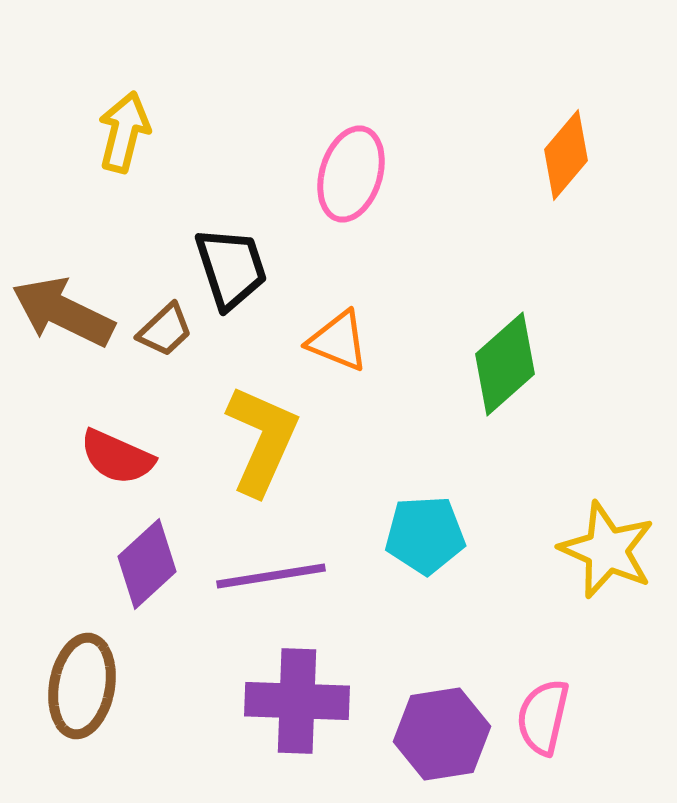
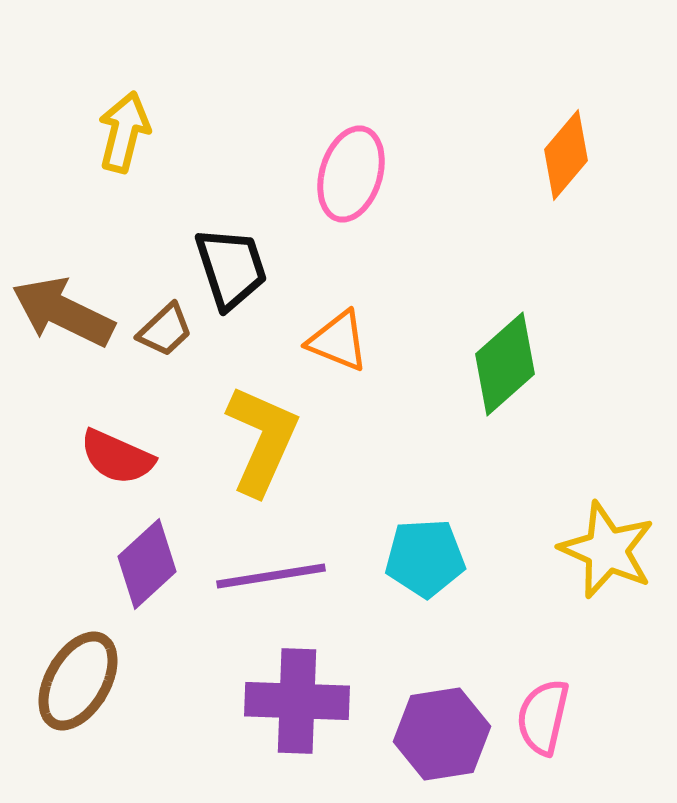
cyan pentagon: moved 23 px down
brown ellipse: moved 4 px left, 5 px up; rotated 20 degrees clockwise
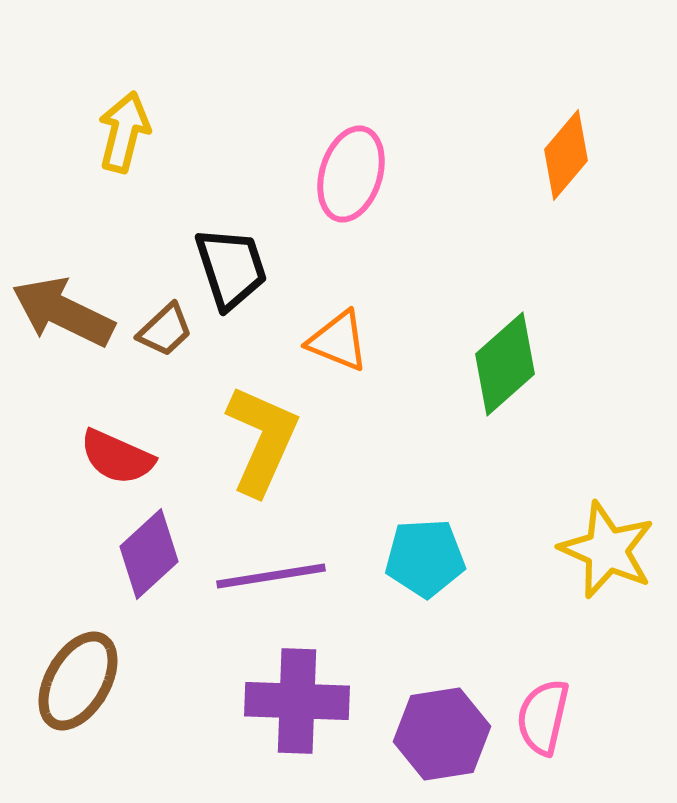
purple diamond: moved 2 px right, 10 px up
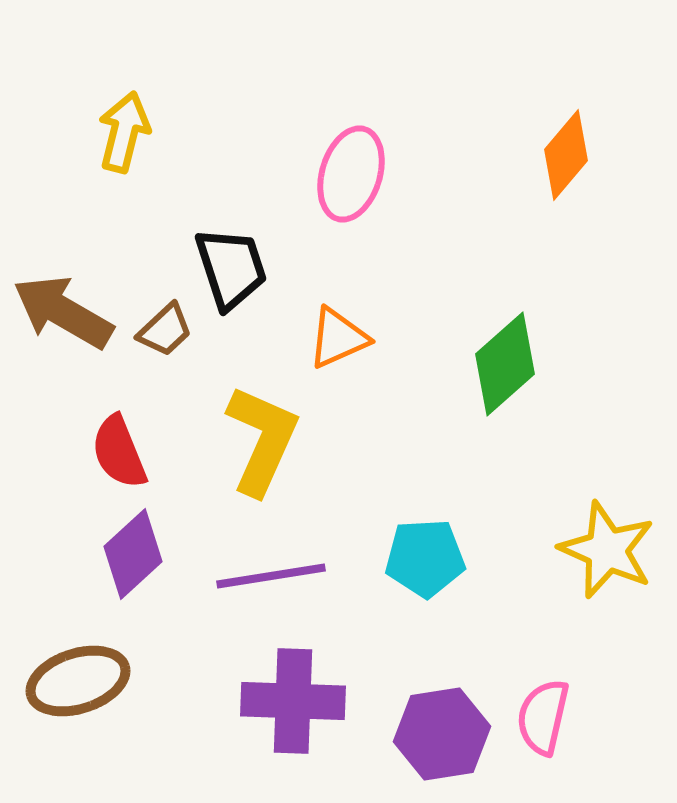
brown arrow: rotated 4 degrees clockwise
orange triangle: moved 3 px up; rotated 46 degrees counterclockwise
red semicircle: moved 2 px right, 5 px up; rotated 44 degrees clockwise
purple diamond: moved 16 px left
brown ellipse: rotated 42 degrees clockwise
purple cross: moved 4 px left
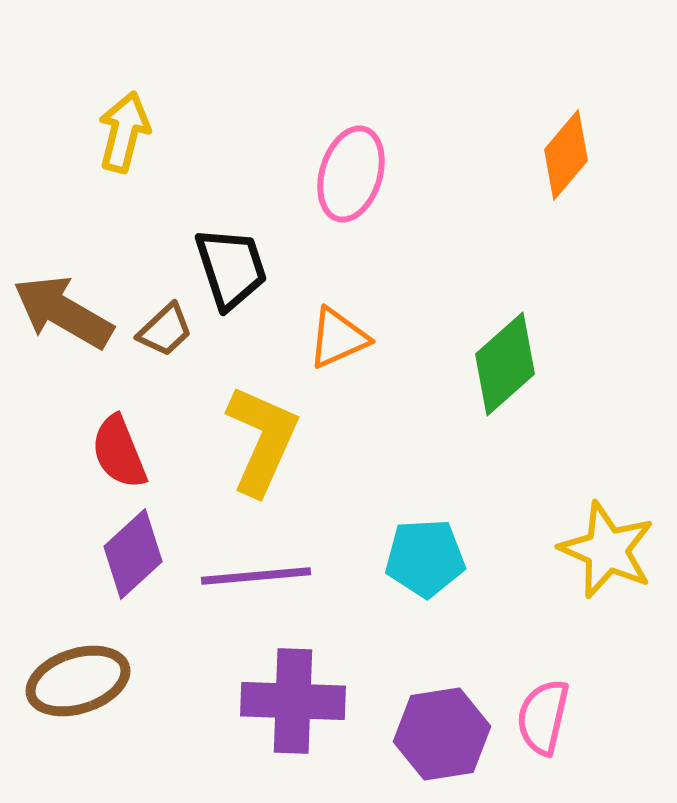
purple line: moved 15 px left; rotated 4 degrees clockwise
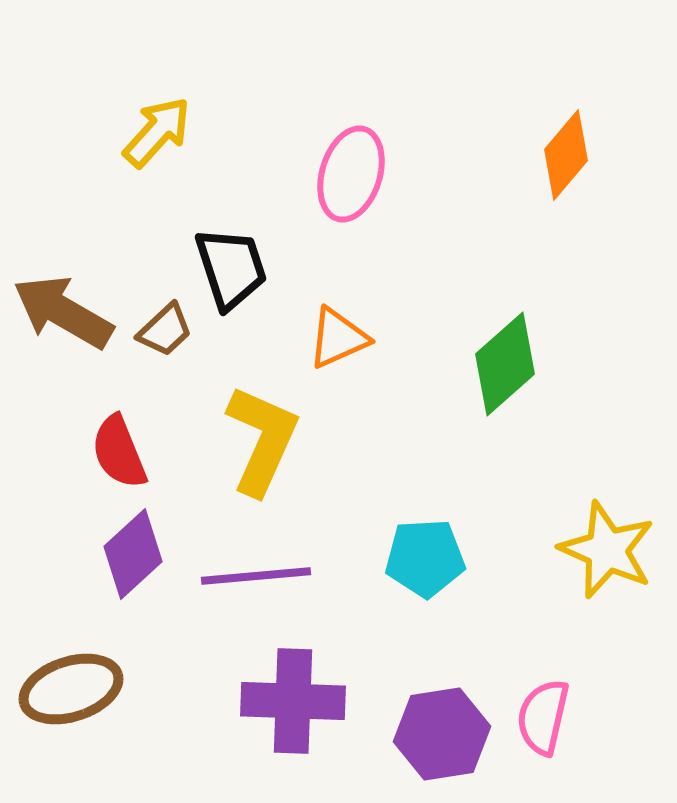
yellow arrow: moved 33 px right; rotated 28 degrees clockwise
brown ellipse: moved 7 px left, 8 px down
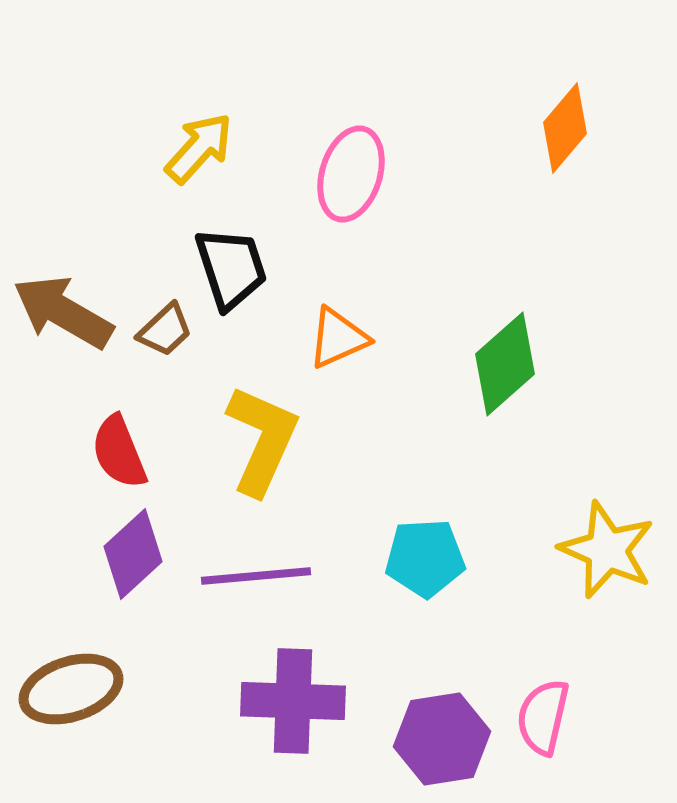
yellow arrow: moved 42 px right, 16 px down
orange diamond: moved 1 px left, 27 px up
purple hexagon: moved 5 px down
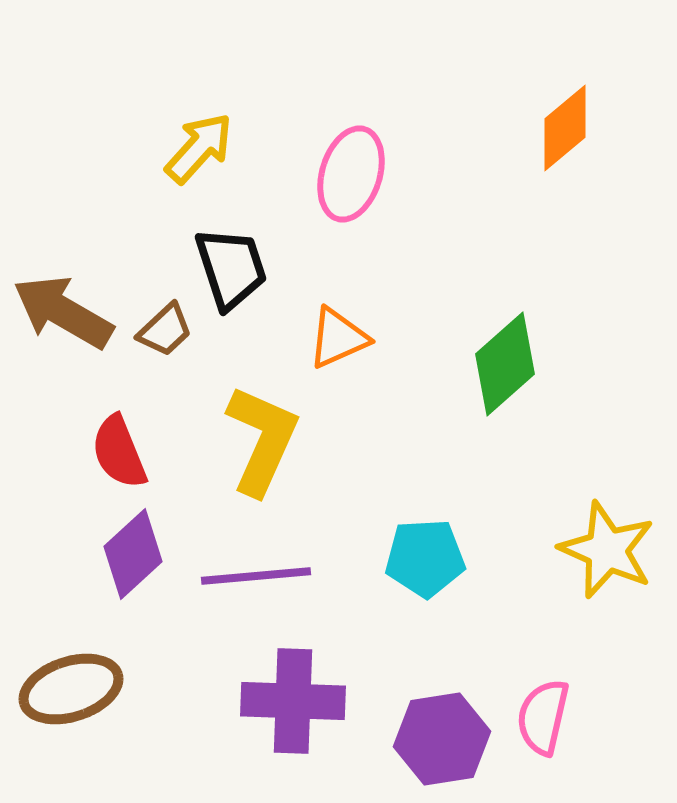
orange diamond: rotated 10 degrees clockwise
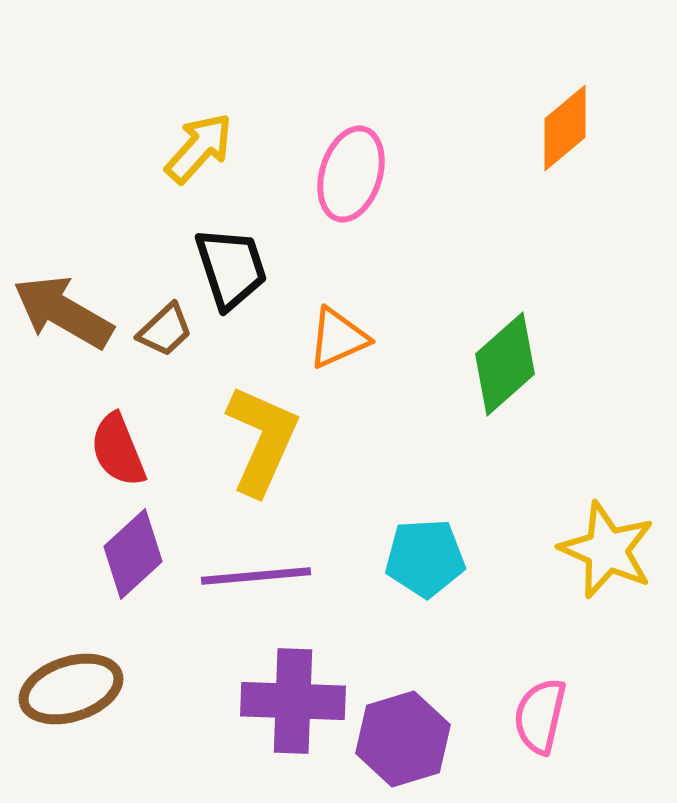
red semicircle: moved 1 px left, 2 px up
pink semicircle: moved 3 px left, 1 px up
purple hexagon: moved 39 px left; rotated 8 degrees counterclockwise
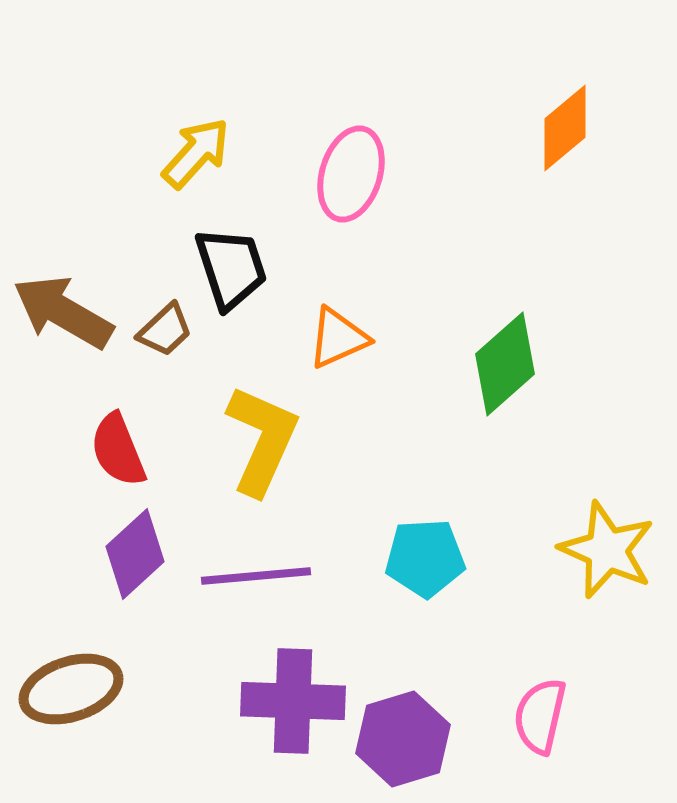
yellow arrow: moved 3 px left, 5 px down
purple diamond: moved 2 px right
